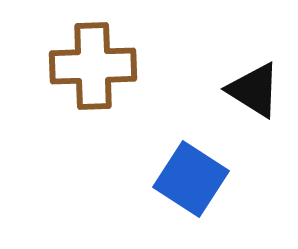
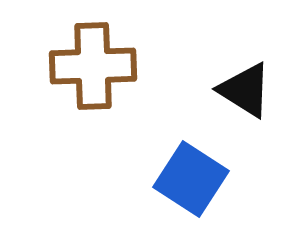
black triangle: moved 9 px left
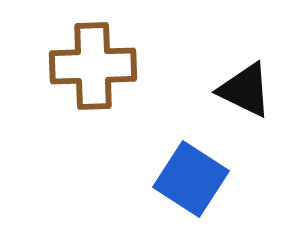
black triangle: rotated 6 degrees counterclockwise
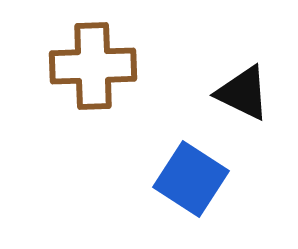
black triangle: moved 2 px left, 3 px down
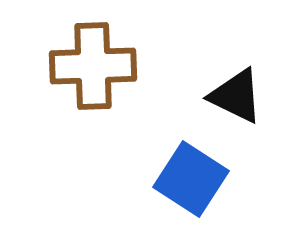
black triangle: moved 7 px left, 3 px down
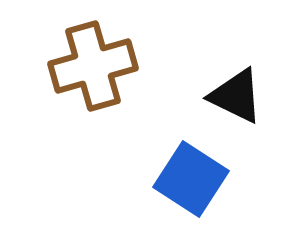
brown cross: rotated 14 degrees counterclockwise
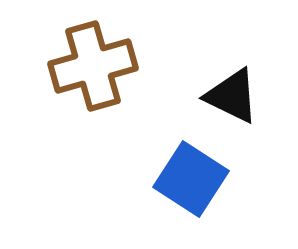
black triangle: moved 4 px left
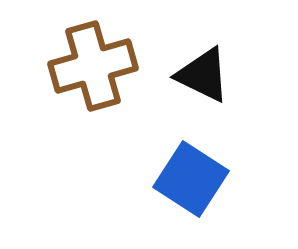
black triangle: moved 29 px left, 21 px up
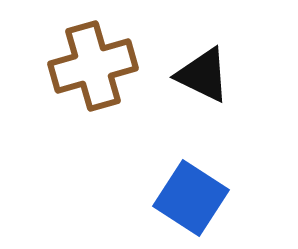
blue square: moved 19 px down
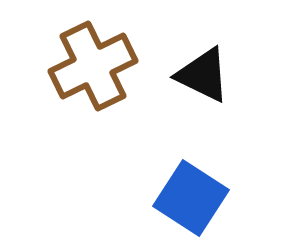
brown cross: rotated 10 degrees counterclockwise
